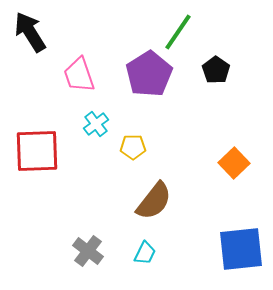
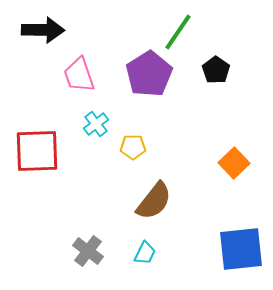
black arrow: moved 13 px right, 2 px up; rotated 123 degrees clockwise
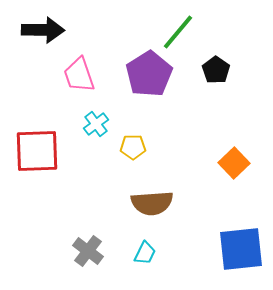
green line: rotated 6 degrees clockwise
brown semicircle: moved 2 px left, 2 px down; rotated 48 degrees clockwise
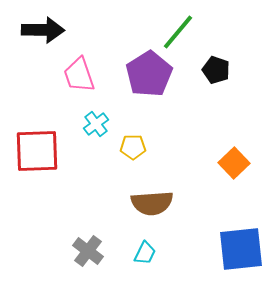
black pentagon: rotated 16 degrees counterclockwise
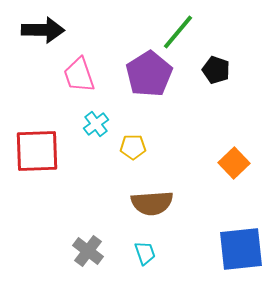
cyan trapezoid: rotated 45 degrees counterclockwise
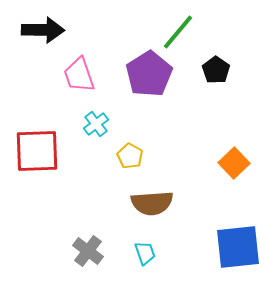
black pentagon: rotated 16 degrees clockwise
yellow pentagon: moved 3 px left, 9 px down; rotated 30 degrees clockwise
blue square: moved 3 px left, 2 px up
